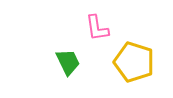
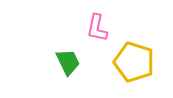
pink L-shape: rotated 20 degrees clockwise
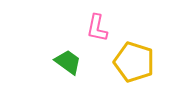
green trapezoid: rotated 28 degrees counterclockwise
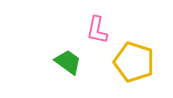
pink L-shape: moved 2 px down
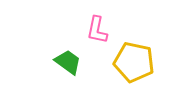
yellow pentagon: rotated 6 degrees counterclockwise
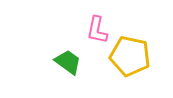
yellow pentagon: moved 4 px left, 6 px up
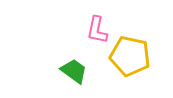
green trapezoid: moved 6 px right, 9 px down
